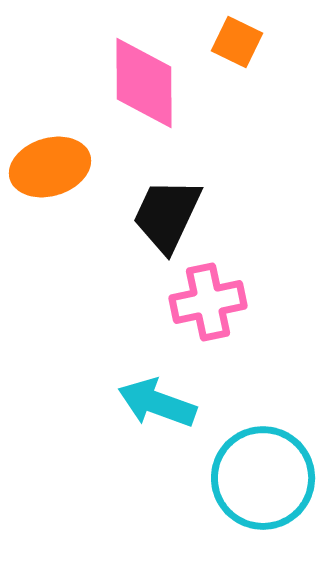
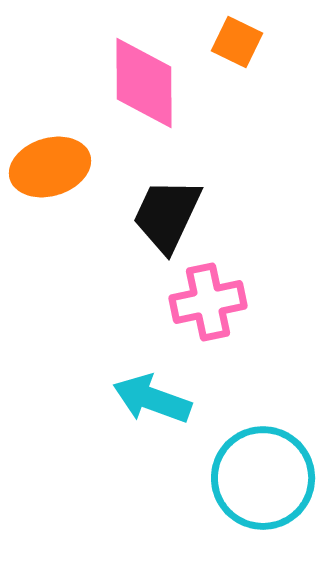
cyan arrow: moved 5 px left, 4 px up
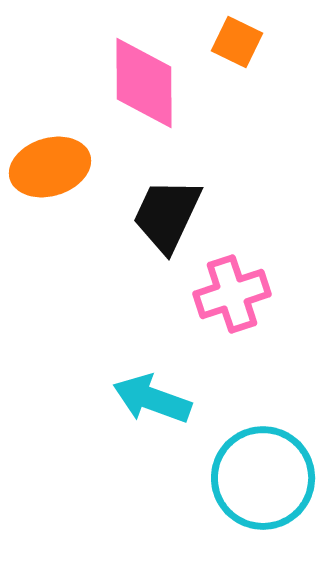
pink cross: moved 24 px right, 8 px up; rotated 6 degrees counterclockwise
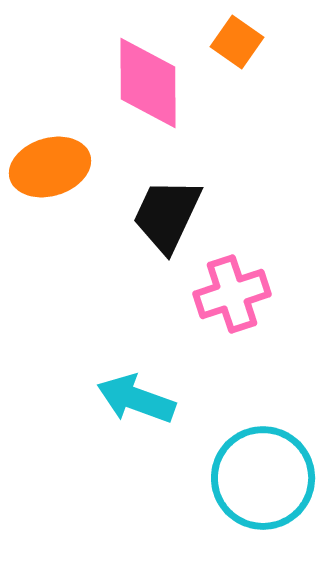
orange square: rotated 9 degrees clockwise
pink diamond: moved 4 px right
cyan arrow: moved 16 px left
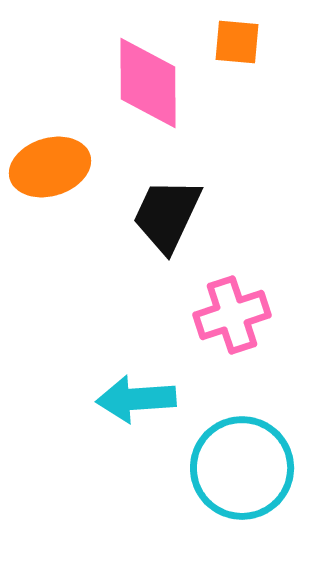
orange square: rotated 30 degrees counterclockwise
pink cross: moved 21 px down
cyan arrow: rotated 24 degrees counterclockwise
cyan circle: moved 21 px left, 10 px up
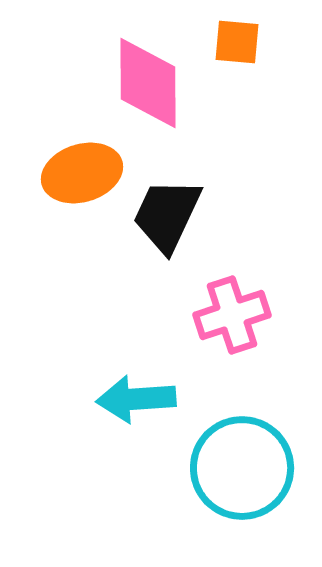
orange ellipse: moved 32 px right, 6 px down
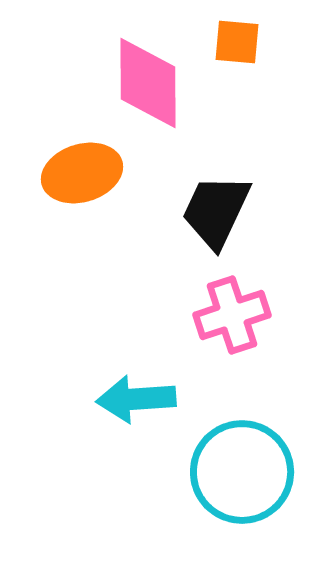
black trapezoid: moved 49 px right, 4 px up
cyan circle: moved 4 px down
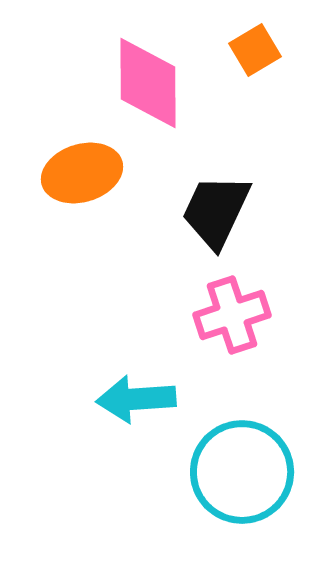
orange square: moved 18 px right, 8 px down; rotated 36 degrees counterclockwise
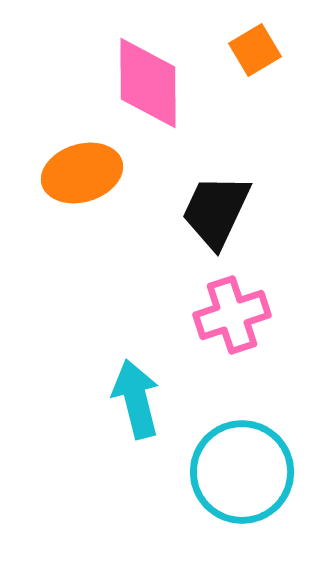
cyan arrow: rotated 80 degrees clockwise
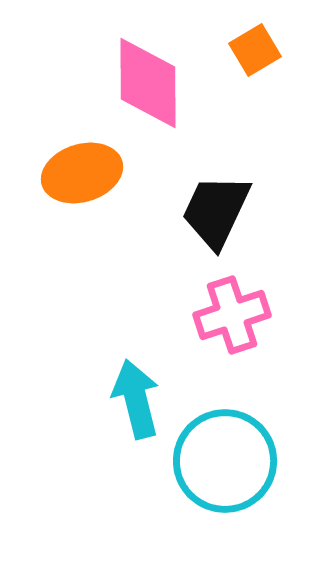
cyan circle: moved 17 px left, 11 px up
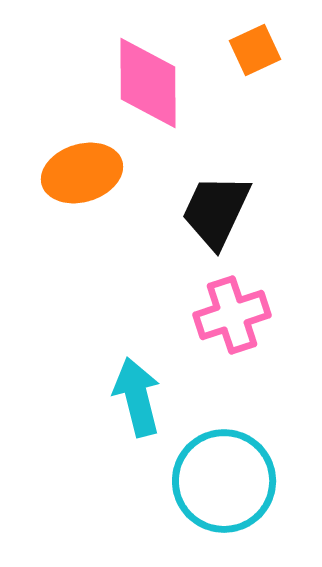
orange square: rotated 6 degrees clockwise
cyan arrow: moved 1 px right, 2 px up
cyan circle: moved 1 px left, 20 px down
